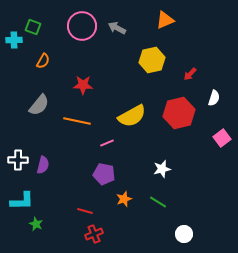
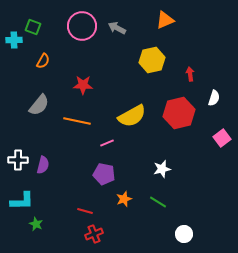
red arrow: rotated 128 degrees clockwise
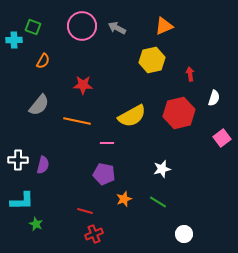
orange triangle: moved 1 px left, 6 px down
pink line: rotated 24 degrees clockwise
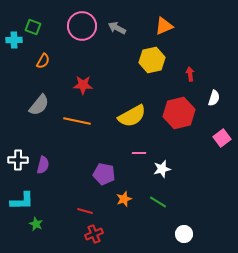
pink line: moved 32 px right, 10 px down
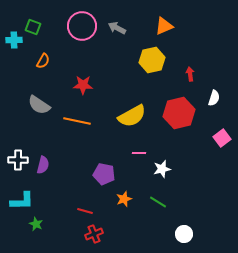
gray semicircle: rotated 85 degrees clockwise
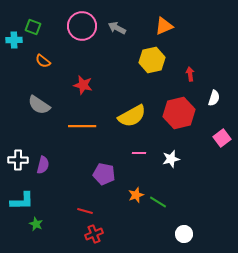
orange semicircle: rotated 98 degrees clockwise
red star: rotated 12 degrees clockwise
orange line: moved 5 px right, 5 px down; rotated 12 degrees counterclockwise
white star: moved 9 px right, 10 px up
orange star: moved 12 px right, 4 px up
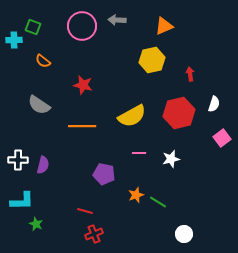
gray arrow: moved 8 px up; rotated 24 degrees counterclockwise
white semicircle: moved 6 px down
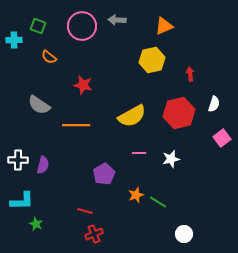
green square: moved 5 px right, 1 px up
orange semicircle: moved 6 px right, 4 px up
orange line: moved 6 px left, 1 px up
purple pentagon: rotated 30 degrees clockwise
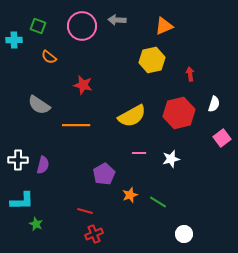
orange star: moved 6 px left
